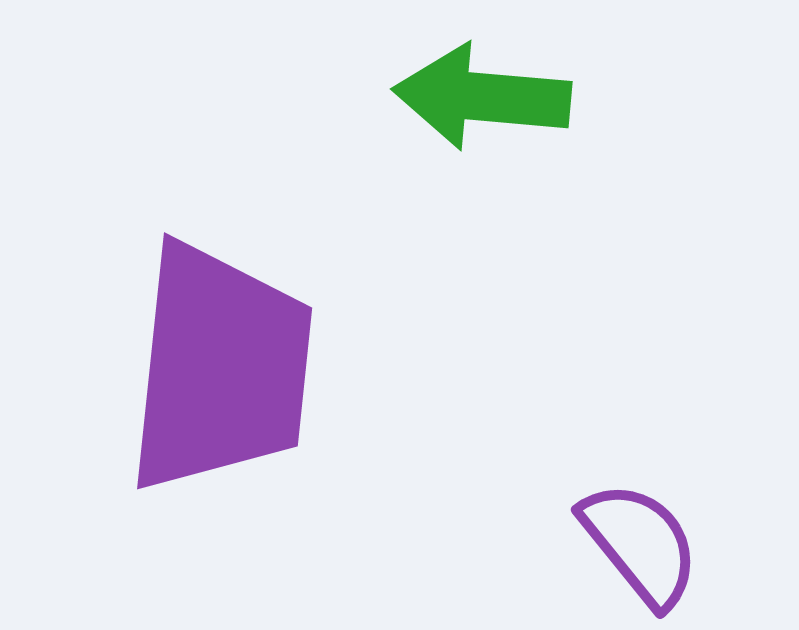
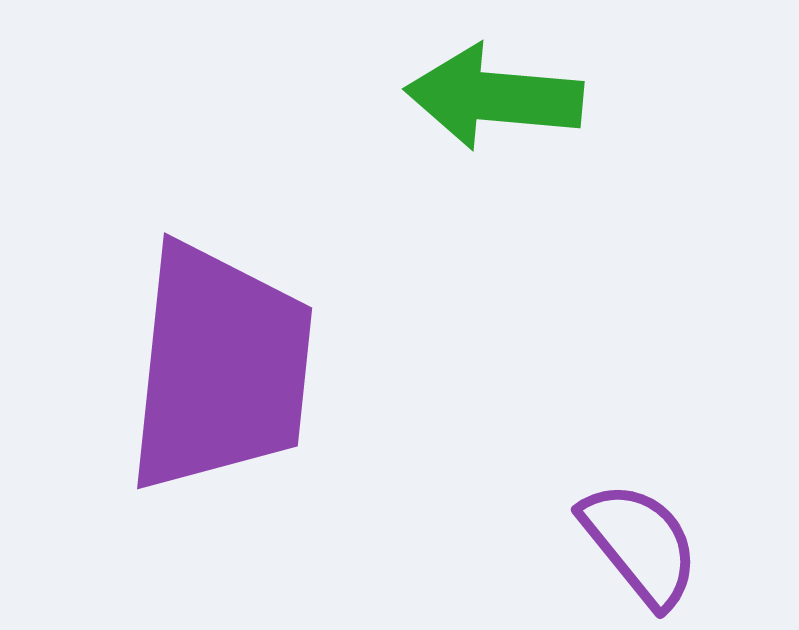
green arrow: moved 12 px right
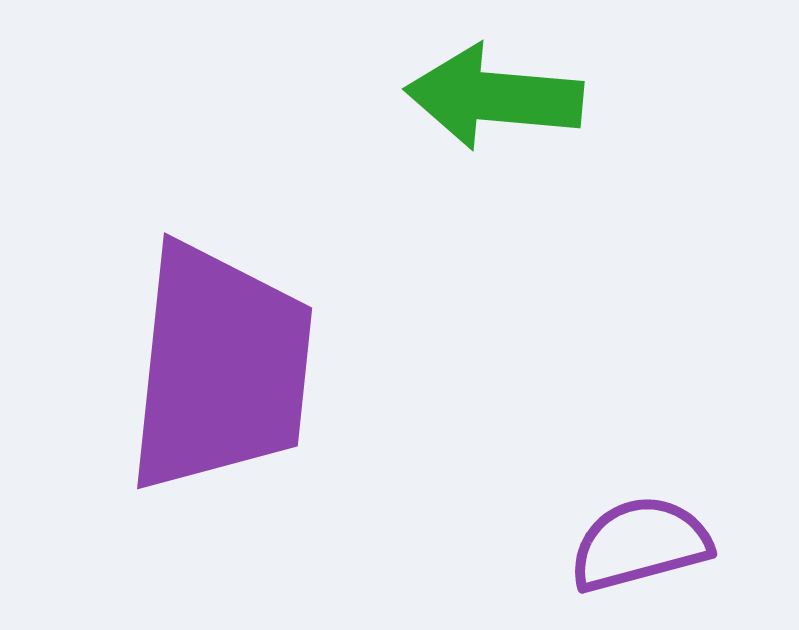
purple semicircle: rotated 66 degrees counterclockwise
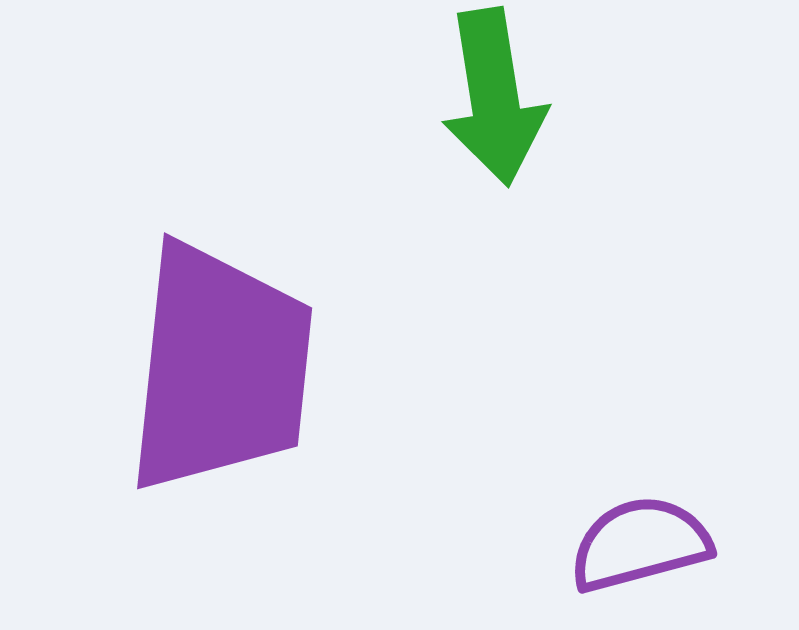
green arrow: rotated 104 degrees counterclockwise
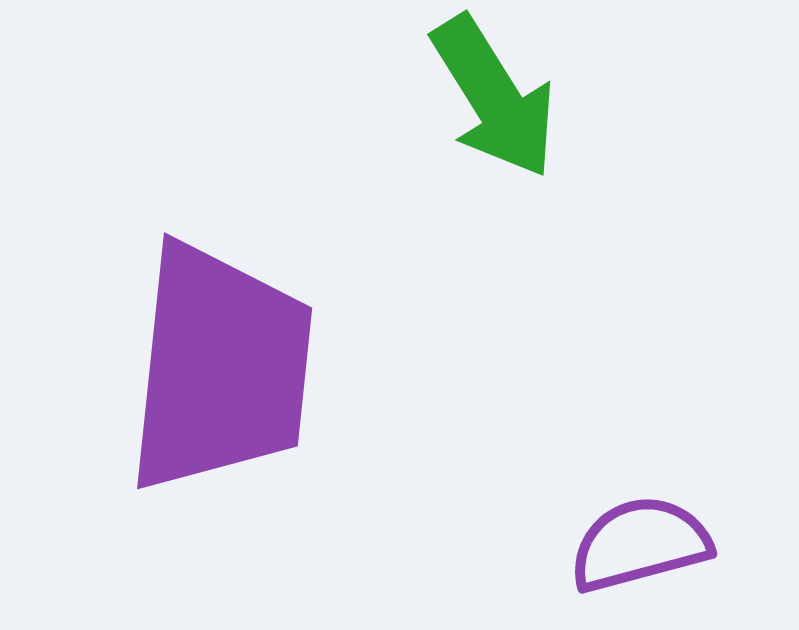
green arrow: rotated 23 degrees counterclockwise
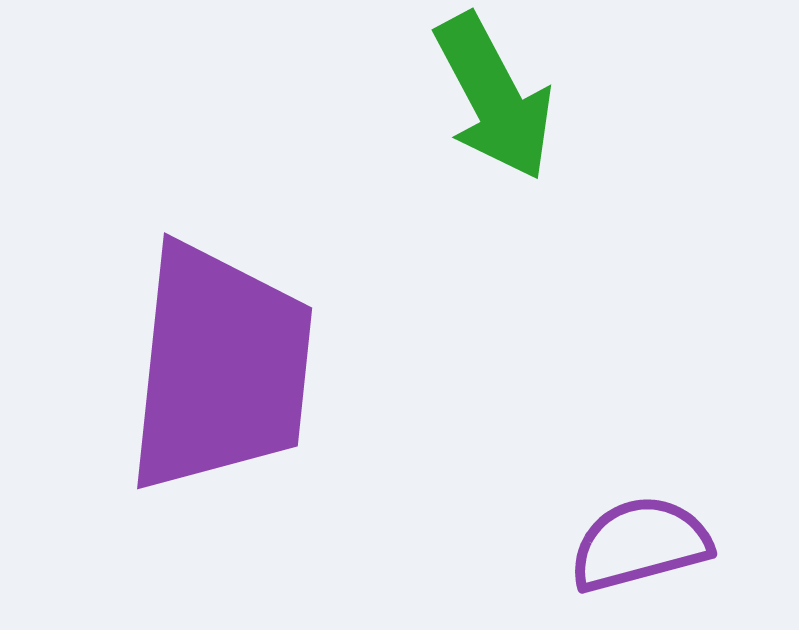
green arrow: rotated 4 degrees clockwise
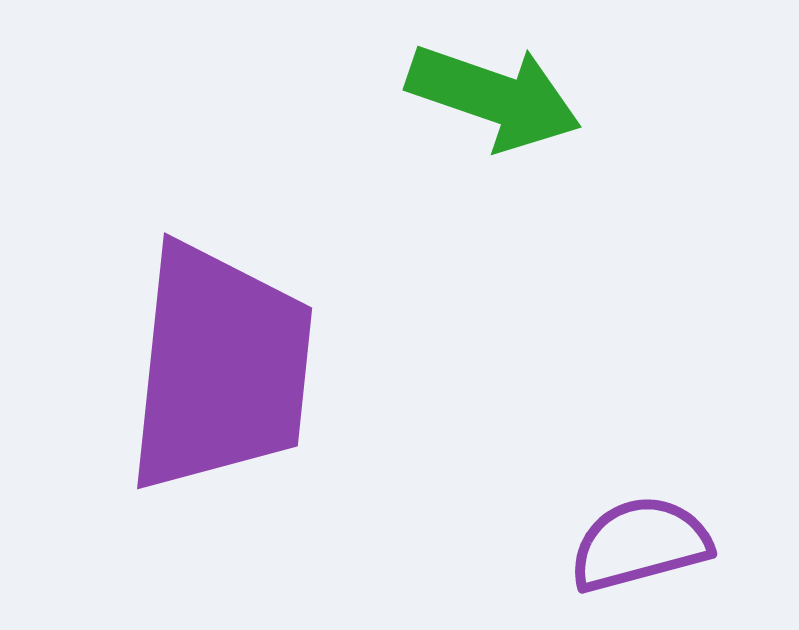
green arrow: rotated 43 degrees counterclockwise
